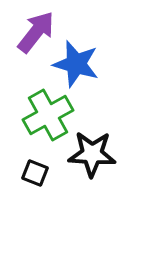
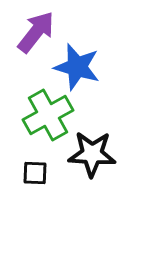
blue star: moved 1 px right, 3 px down
black square: rotated 20 degrees counterclockwise
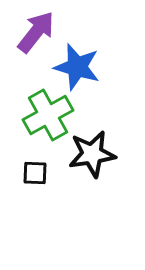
black star: rotated 12 degrees counterclockwise
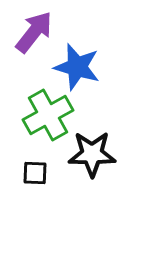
purple arrow: moved 2 px left
black star: rotated 9 degrees clockwise
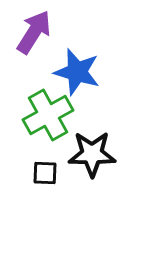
purple arrow: rotated 6 degrees counterclockwise
blue star: moved 5 px down
black square: moved 10 px right
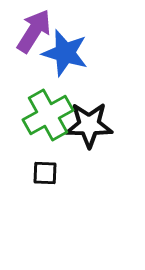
purple arrow: moved 1 px up
blue star: moved 12 px left, 19 px up
black star: moved 3 px left, 29 px up
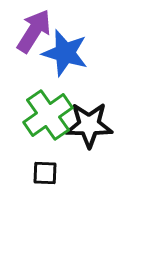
green cross: rotated 6 degrees counterclockwise
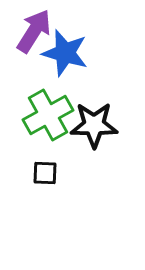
green cross: rotated 6 degrees clockwise
black star: moved 5 px right
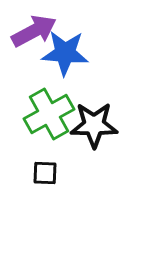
purple arrow: rotated 30 degrees clockwise
blue star: rotated 12 degrees counterclockwise
green cross: moved 1 px right, 1 px up
